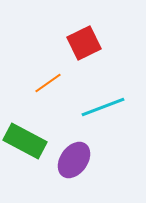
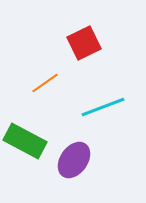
orange line: moved 3 px left
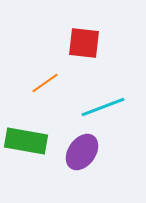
red square: rotated 32 degrees clockwise
green rectangle: moved 1 px right; rotated 18 degrees counterclockwise
purple ellipse: moved 8 px right, 8 px up
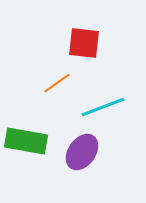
orange line: moved 12 px right
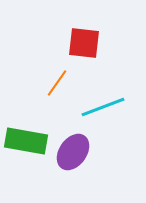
orange line: rotated 20 degrees counterclockwise
purple ellipse: moved 9 px left
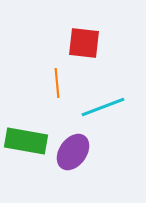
orange line: rotated 40 degrees counterclockwise
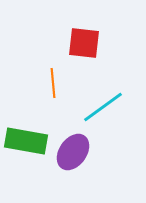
orange line: moved 4 px left
cyan line: rotated 15 degrees counterclockwise
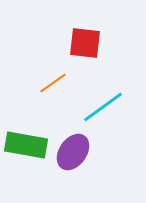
red square: moved 1 px right
orange line: rotated 60 degrees clockwise
green rectangle: moved 4 px down
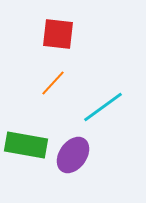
red square: moved 27 px left, 9 px up
orange line: rotated 12 degrees counterclockwise
purple ellipse: moved 3 px down
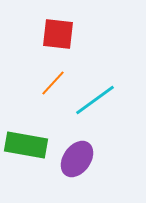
cyan line: moved 8 px left, 7 px up
purple ellipse: moved 4 px right, 4 px down
